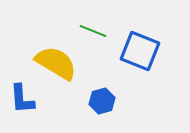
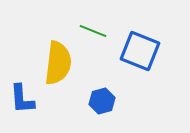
yellow semicircle: moved 2 px right; rotated 66 degrees clockwise
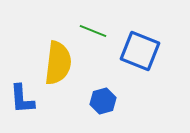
blue hexagon: moved 1 px right
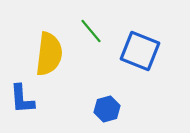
green line: moved 2 px left; rotated 28 degrees clockwise
yellow semicircle: moved 9 px left, 9 px up
blue hexagon: moved 4 px right, 8 px down
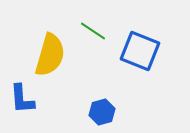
green line: moved 2 px right; rotated 16 degrees counterclockwise
yellow semicircle: moved 1 px right, 1 px down; rotated 9 degrees clockwise
blue hexagon: moved 5 px left, 3 px down
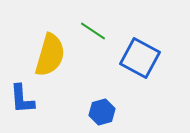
blue square: moved 7 px down; rotated 6 degrees clockwise
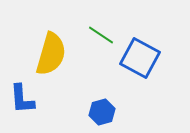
green line: moved 8 px right, 4 px down
yellow semicircle: moved 1 px right, 1 px up
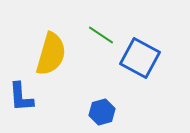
blue L-shape: moved 1 px left, 2 px up
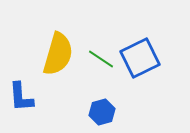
green line: moved 24 px down
yellow semicircle: moved 7 px right
blue square: rotated 36 degrees clockwise
